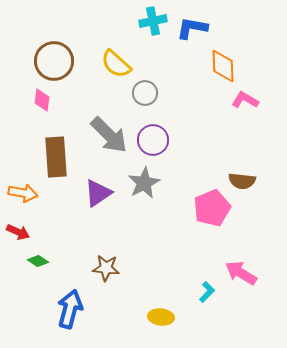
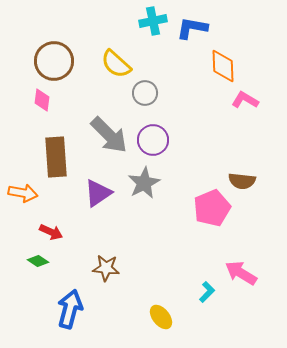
red arrow: moved 33 px right
yellow ellipse: rotated 45 degrees clockwise
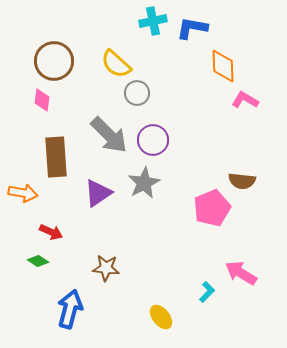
gray circle: moved 8 px left
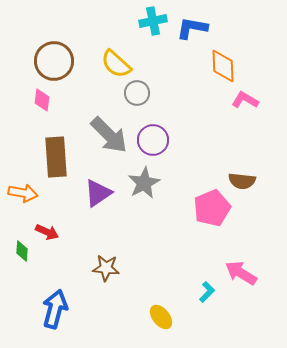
red arrow: moved 4 px left
green diamond: moved 16 px left, 10 px up; rotated 60 degrees clockwise
blue arrow: moved 15 px left
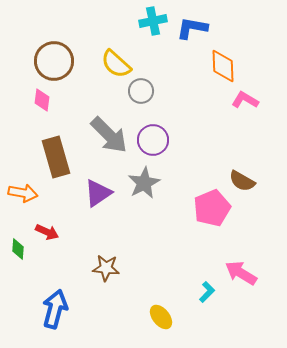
gray circle: moved 4 px right, 2 px up
brown rectangle: rotated 12 degrees counterclockwise
brown semicircle: rotated 24 degrees clockwise
green diamond: moved 4 px left, 2 px up
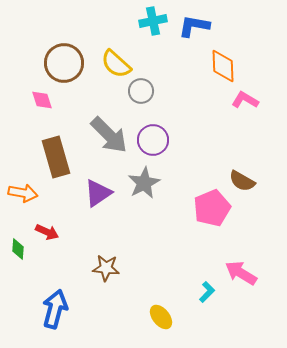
blue L-shape: moved 2 px right, 2 px up
brown circle: moved 10 px right, 2 px down
pink diamond: rotated 25 degrees counterclockwise
